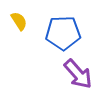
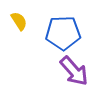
purple arrow: moved 4 px left, 3 px up
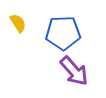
yellow semicircle: moved 1 px left, 2 px down
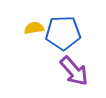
yellow semicircle: moved 16 px right, 5 px down; rotated 66 degrees counterclockwise
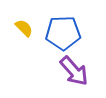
yellow semicircle: moved 10 px left; rotated 54 degrees clockwise
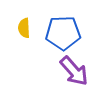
yellow semicircle: rotated 138 degrees counterclockwise
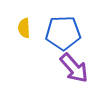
purple arrow: moved 3 px up
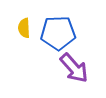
blue pentagon: moved 5 px left
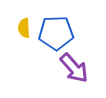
blue pentagon: moved 2 px left
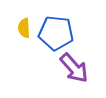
blue pentagon: rotated 8 degrees clockwise
